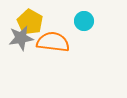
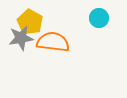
cyan circle: moved 15 px right, 3 px up
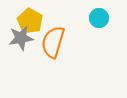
yellow pentagon: moved 1 px up
orange semicircle: rotated 80 degrees counterclockwise
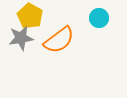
yellow pentagon: moved 5 px up
orange semicircle: moved 6 px right, 2 px up; rotated 144 degrees counterclockwise
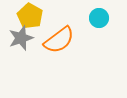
gray star: rotated 10 degrees counterclockwise
